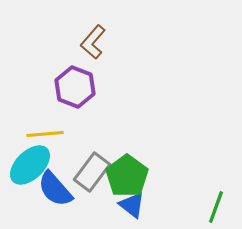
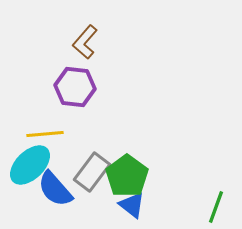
brown L-shape: moved 8 px left
purple hexagon: rotated 15 degrees counterclockwise
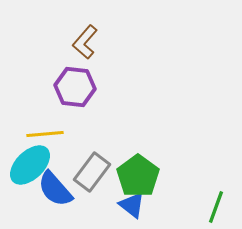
green pentagon: moved 11 px right
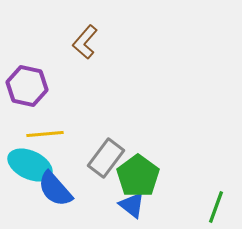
purple hexagon: moved 48 px left, 1 px up; rotated 6 degrees clockwise
cyan ellipse: rotated 69 degrees clockwise
gray rectangle: moved 14 px right, 14 px up
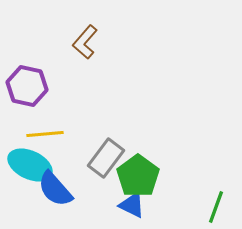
blue triangle: rotated 12 degrees counterclockwise
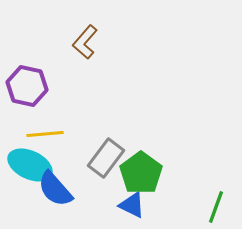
green pentagon: moved 3 px right, 3 px up
